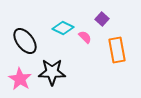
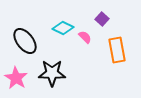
black star: moved 1 px down
pink star: moved 4 px left, 1 px up
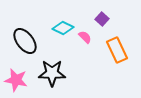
orange rectangle: rotated 15 degrees counterclockwise
pink star: moved 2 px down; rotated 20 degrees counterclockwise
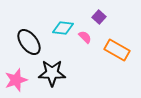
purple square: moved 3 px left, 2 px up
cyan diamond: rotated 20 degrees counterclockwise
black ellipse: moved 4 px right, 1 px down
orange rectangle: rotated 35 degrees counterclockwise
pink star: rotated 30 degrees counterclockwise
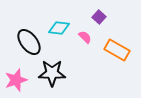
cyan diamond: moved 4 px left
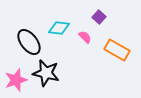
black star: moved 6 px left; rotated 12 degrees clockwise
